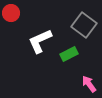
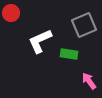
gray square: rotated 30 degrees clockwise
green rectangle: rotated 36 degrees clockwise
pink arrow: moved 3 px up
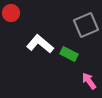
gray square: moved 2 px right
white L-shape: moved 3 px down; rotated 64 degrees clockwise
green rectangle: rotated 18 degrees clockwise
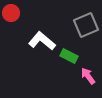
white L-shape: moved 2 px right, 3 px up
green rectangle: moved 2 px down
pink arrow: moved 1 px left, 5 px up
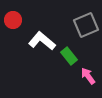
red circle: moved 2 px right, 7 px down
green rectangle: rotated 24 degrees clockwise
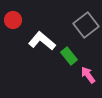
gray square: rotated 15 degrees counterclockwise
pink arrow: moved 1 px up
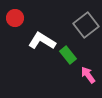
red circle: moved 2 px right, 2 px up
white L-shape: rotated 8 degrees counterclockwise
green rectangle: moved 1 px left, 1 px up
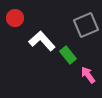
gray square: rotated 15 degrees clockwise
white L-shape: rotated 16 degrees clockwise
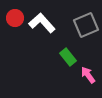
white L-shape: moved 18 px up
green rectangle: moved 2 px down
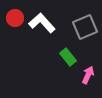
gray square: moved 1 px left, 2 px down
pink arrow: rotated 60 degrees clockwise
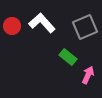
red circle: moved 3 px left, 8 px down
green rectangle: rotated 12 degrees counterclockwise
